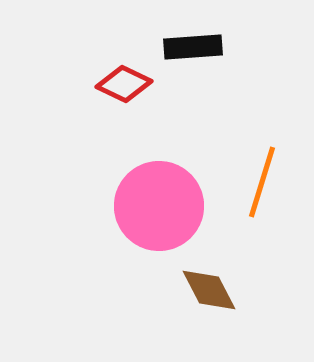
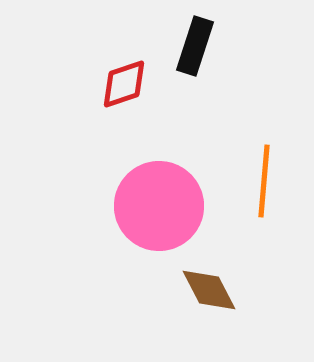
black rectangle: moved 2 px right, 1 px up; rotated 68 degrees counterclockwise
red diamond: rotated 44 degrees counterclockwise
orange line: moved 2 px right, 1 px up; rotated 12 degrees counterclockwise
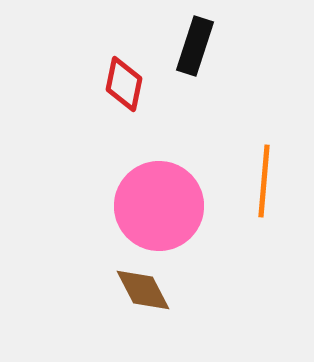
red diamond: rotated 60 degrees counterclockwise
brown diamond: moved 66 px left
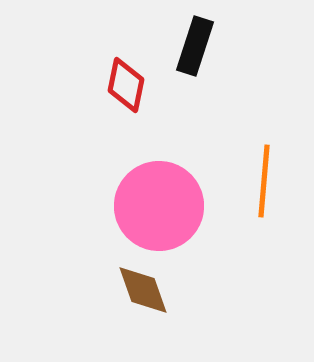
red diamond: moved 2 px right, 1 px down
brown diamond: rotated 8 degrees clockwise
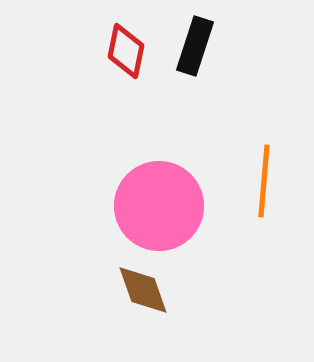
red diamond: moved 34 px up
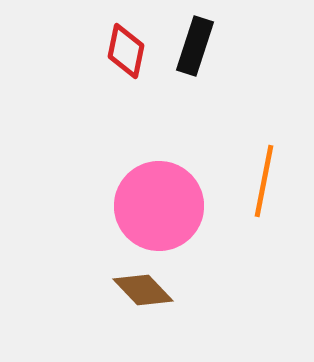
orange line: rotated 6 degrees clockwise
brown diamond: rotated 24 degrees counterclockwise
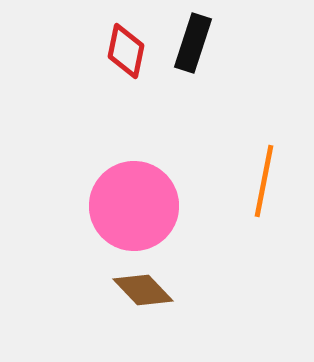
black rectangle: moved 2 px left, 3 px up
pink circle: moved 25 px left
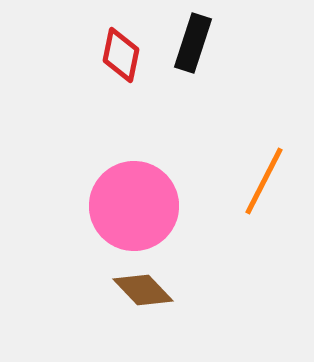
red diamond: moved 5 px left, 4 px down
orange line: rotated 16 degrees clockwise
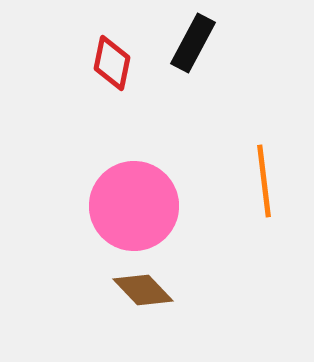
black rectangle: rotated 10 degrees clockwise
red diamond: moved 9 px left, 8 px down
orange line: rotated 34 degrees counterclockwise
